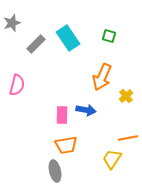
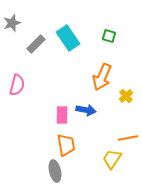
orange trapezoid: rotated 90 degrees counterclockwise
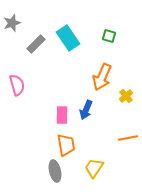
pink semicircle: rotated 30 degrees counterclockwise
blue arrow: rotated 102 degrees clockwise
yellow trapezoid: moved 18 px left, 9 px down
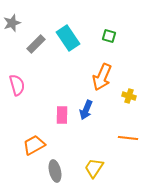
yellow cross: moved 3 px right; rotated 32 degrees counterclockwise
orange line: rotated 18 degrees clockwise
orange trapezoid: moved 32 px left; rotated 110 degrees counterclockwise
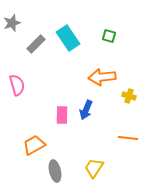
orange arrow: rotated 60 degrees clockwise
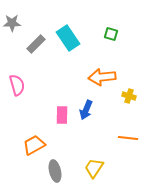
gray star: rotated 18 degrees clockwise
green square: moved 2 px right, 2 px up
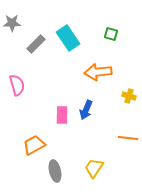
orange arrow: moved 4 px left, 5 px up
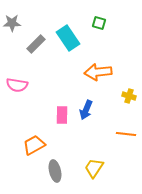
green square: moved 12 px left, 11 px up
pink semicircle: rotated 115 degrees clockwise
orange line: moved 2 px left, 4 px up
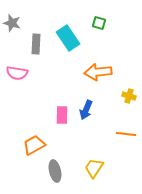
gray star: rotated 18 degrees clockwise
gray rectangle: rotated 42 degrees counterclockwise
pink semicircle: moved 12 px up
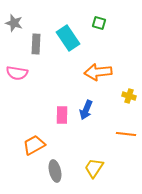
gray star: moved 2 px right
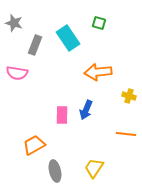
gray rectangle: moved 1 px left, 1 px down; rotated 18 degrees clockwise
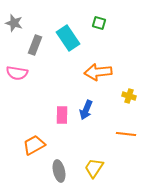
gray ellipse: moved 4 px right
